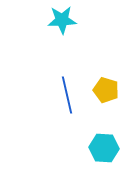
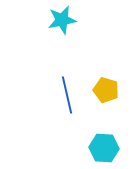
cyan star: rotated 8 degrees counterclockwise
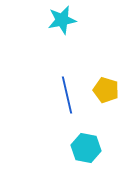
cyan hexagon: moved 18 px left; rotated 8 degrees clockwise
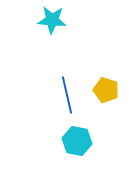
cyan star: moved 10 px left; rotated 16 degrees clockwise
cyan hexagon: moved 9 px left, 7 px up
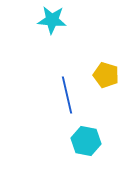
yellow pentagon: moved 15 px up
cyan hexagon: moved 9 px right
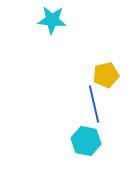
yellow pentagon: rotated 30 degrees counterclockwise
blue line: moved 27 px right, 9 px down
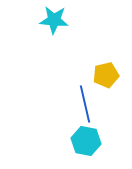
cyan star: moved 2 px right
blue line: moved 9 px left
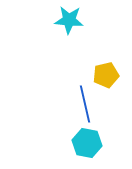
cyan star: moved 15 px right
cyan hexagon: moved 1 px right, 2 px down
